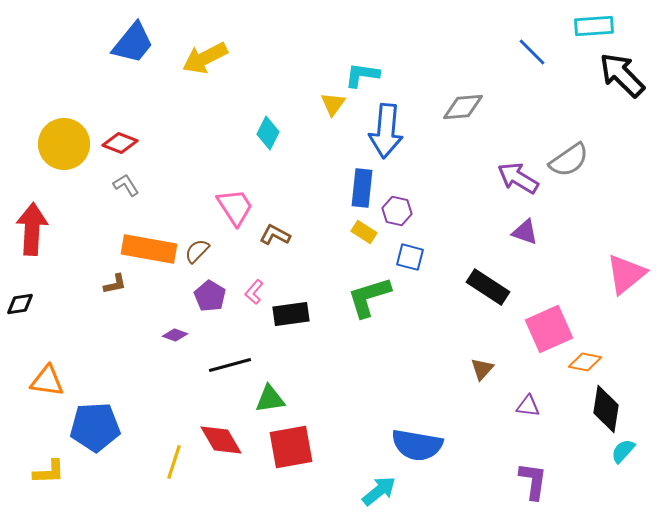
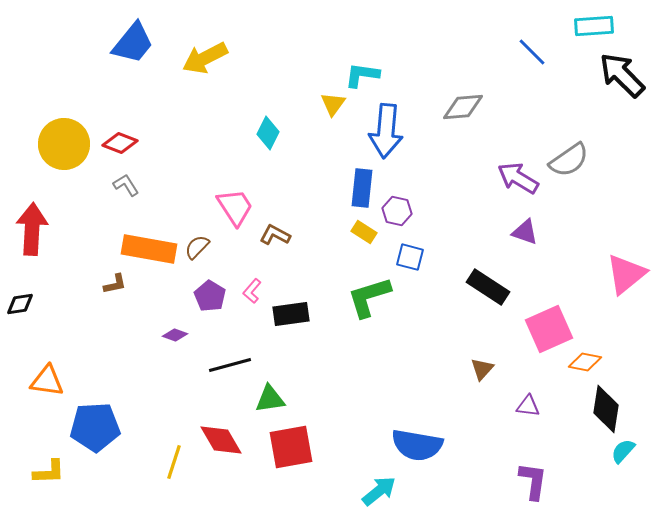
brown semicircle at (197, 251): moved 4 px up
pink L-shape at (254, 292): moved 2 px left, 1 px up
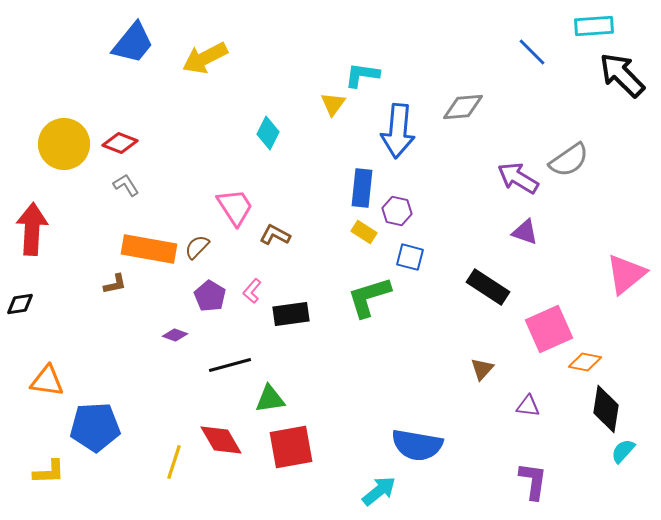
blue arrow at (386, 131): moved 12 px right
